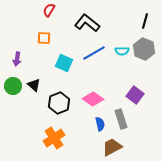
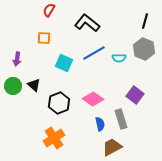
cyan semicircle: moved 3 px left, 7 px down
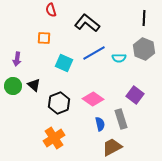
red semicircle: moved 2 px right; rotated 48 degrees counterclockwise
black line: moved 1 px left, 3 px up; rotated 14 degrees counterclockwise
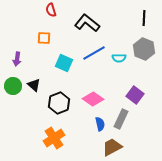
gray rectangle: rotated 42 degrees clockwise
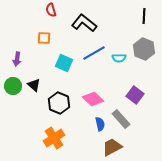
black line: moved 2 px up
black L-shape: moved 3 px left
pink diamond: rotated 10 degrees clockwise
black hexagon: rotated 15 degrees counterclockwise
gray rectangle: rotated 66 degrees counterclockwise
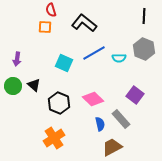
orange square: moved 1 px right, 11 px up
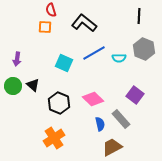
black line: moved 5 px left
black triangle: moved 1 px left
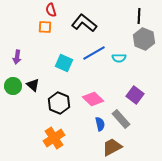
gray hexagon: moved 10 px up
purple arrow: moved 2 px up
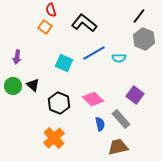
black line: rotated 35 degrees clockwise
orange square: rotated 32 degrees clockwise
orange cross: rotated 10 degrees counterclockwise
brown trapezoid: moved 6 px right; rotated 15 degrees clockwise
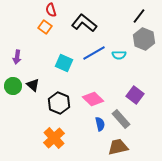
cyan semicircle: moved 3 px up
